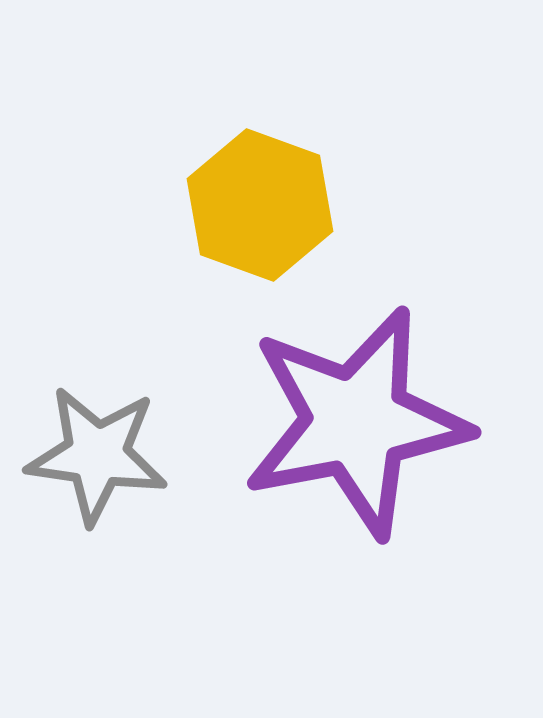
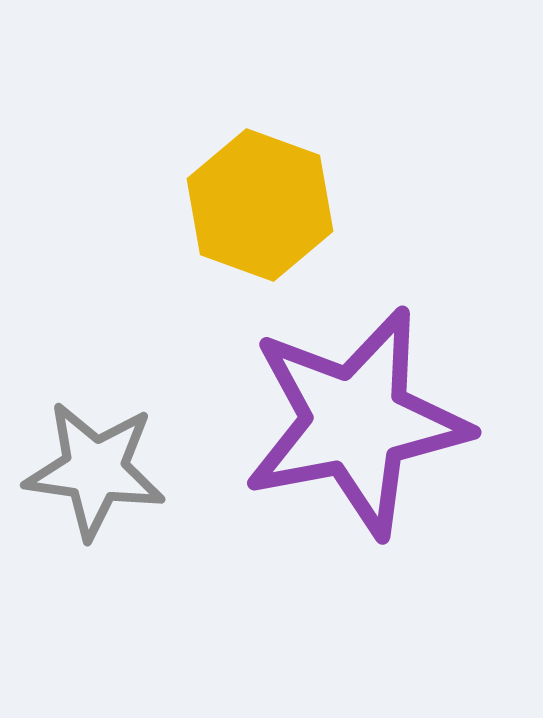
gray star: moved 2 px left, 15 px down
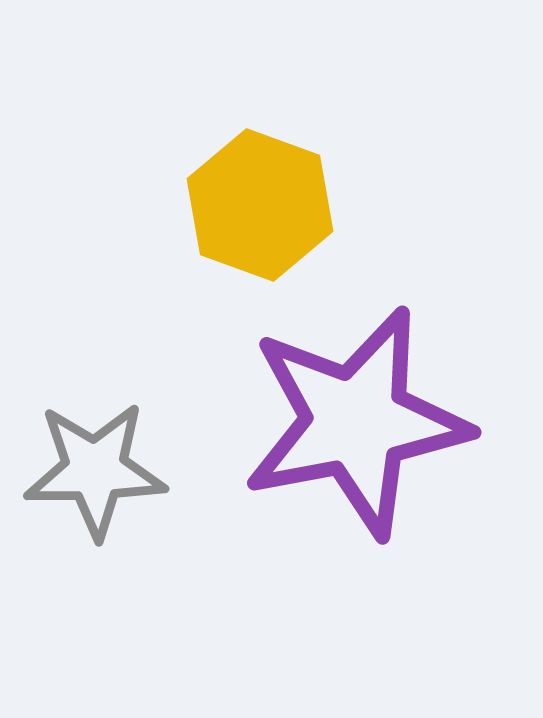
gray star: rotated 9 degrees counterclockwise
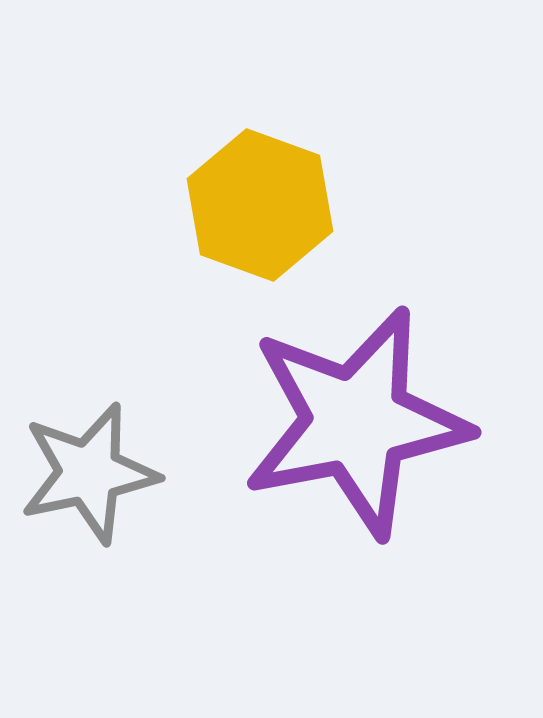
gray star: moved 6 px left, 3 px down; rotated 11 degrees counterclockwise
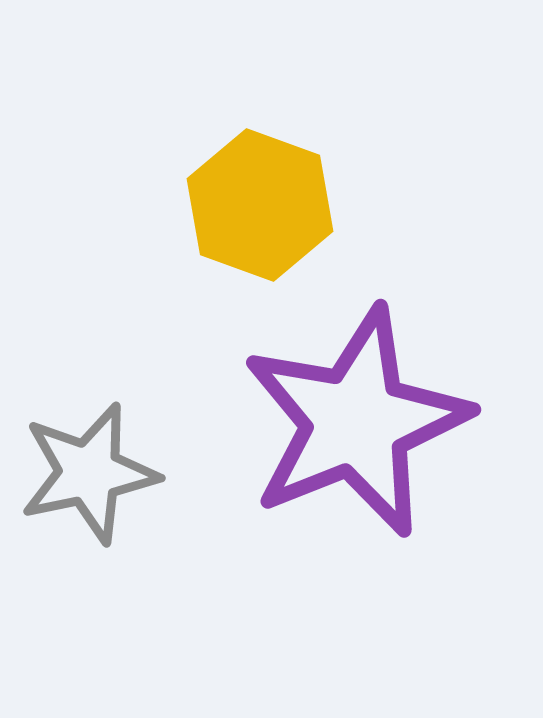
purple star: rotated 11 degrees counterclockwise
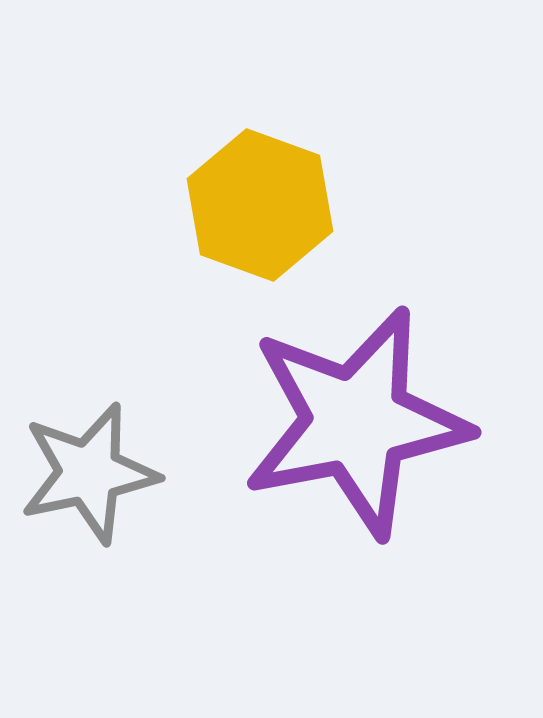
purple star: rotated 11 degrees clockwise
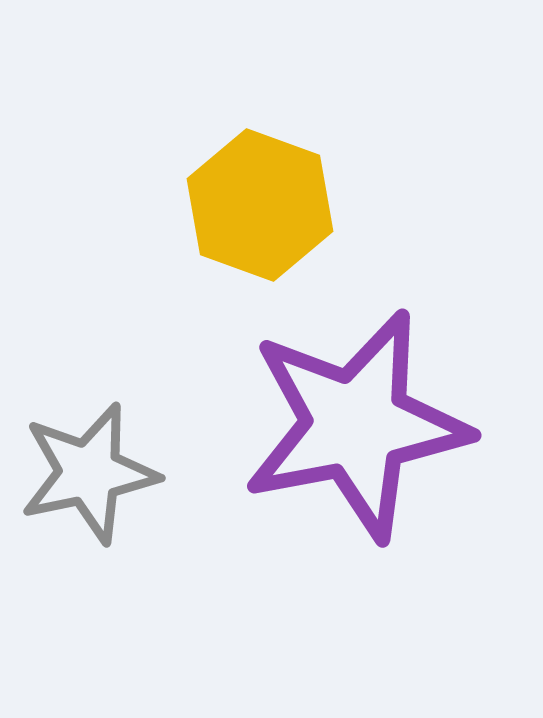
purple star: moved 3 px down
